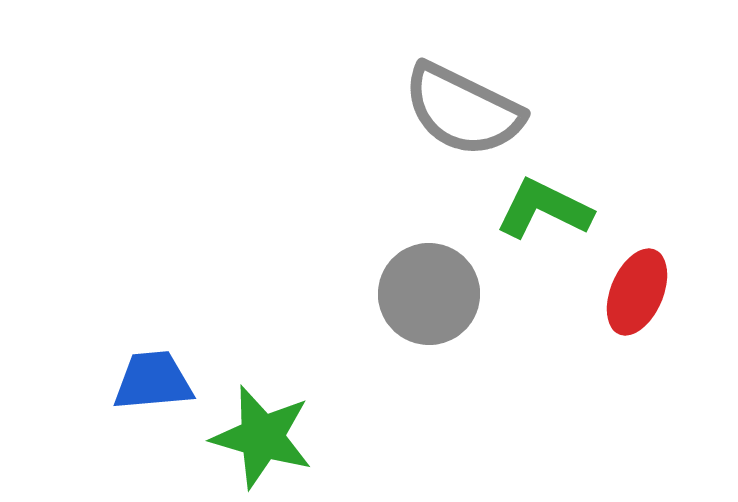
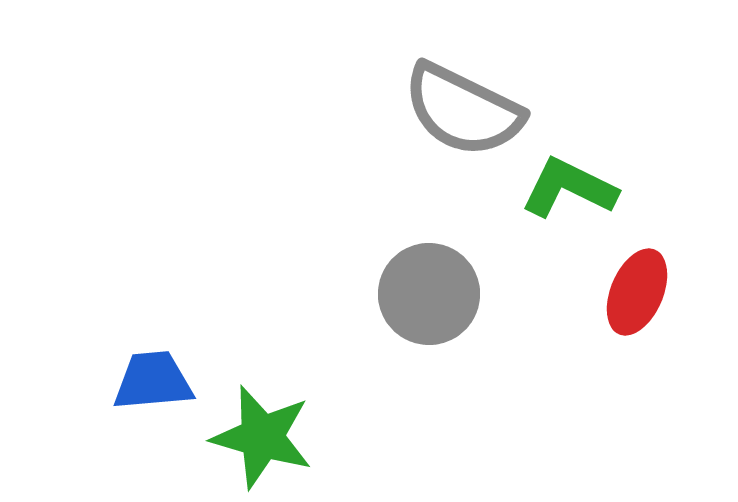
green L-shape: moved 25 px right, 21 px up
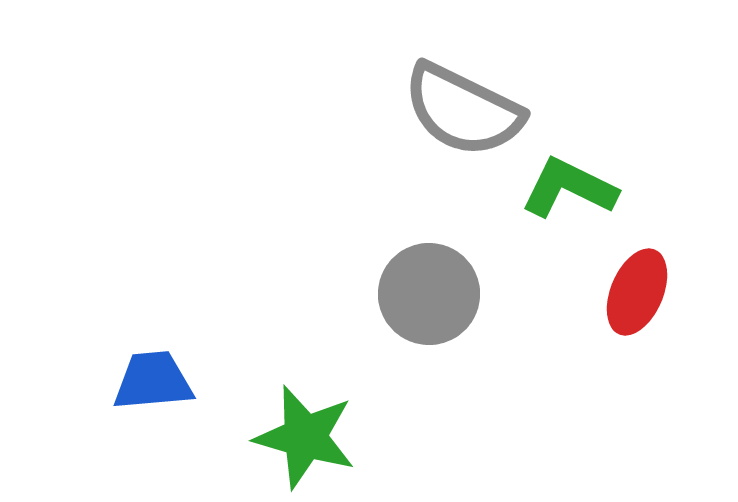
green star: moved 43 px right
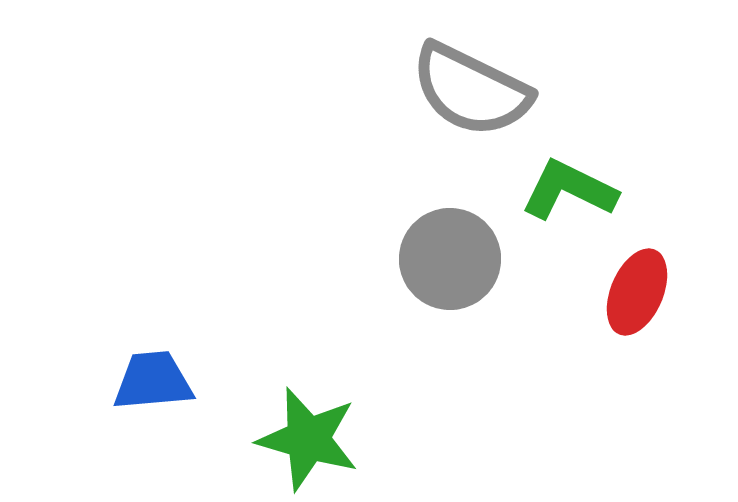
gray semicircle: moved 8 px right, 20 px up
green L-shape: moved 2 px down
gray circle: moved 21 px right, 35 px up
green star: moved 3 px right, 2 px down
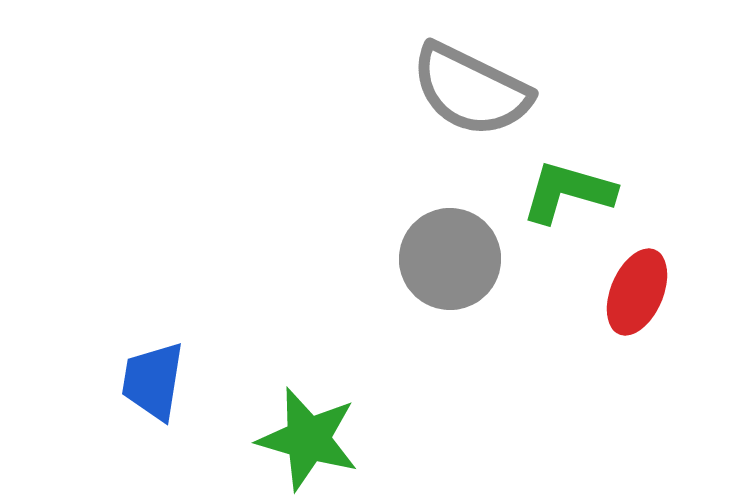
green L-shape: moved 1 px left, 2 px down; rotated 10 degrees counterclockwise
blue trapezoid: rotated 76 degrees counterclockwise
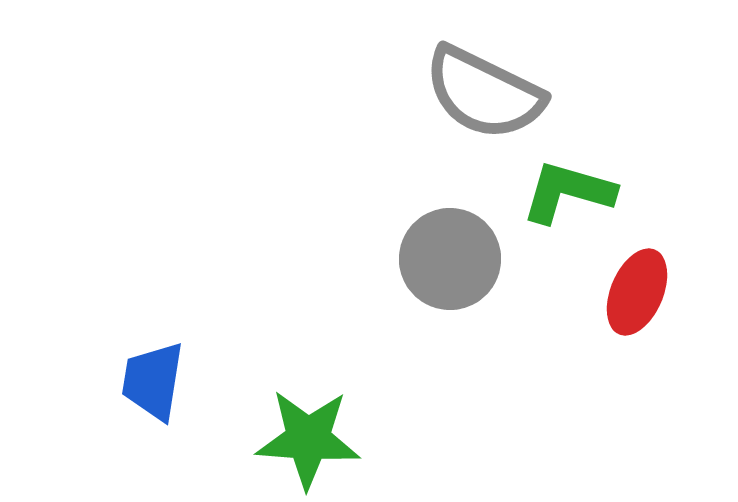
gray semicircle: moved 13 px right, 3 px down
green star: rotated 12 degrees counterclockwise
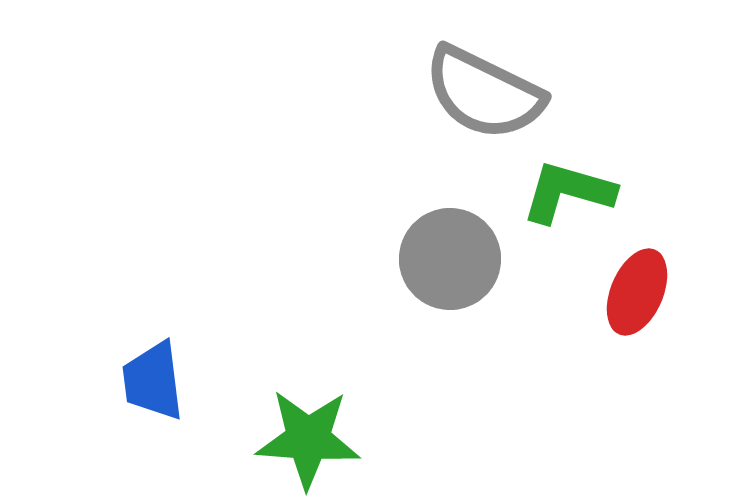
blue trapezoid: rotated 16 degrees counterclockwise
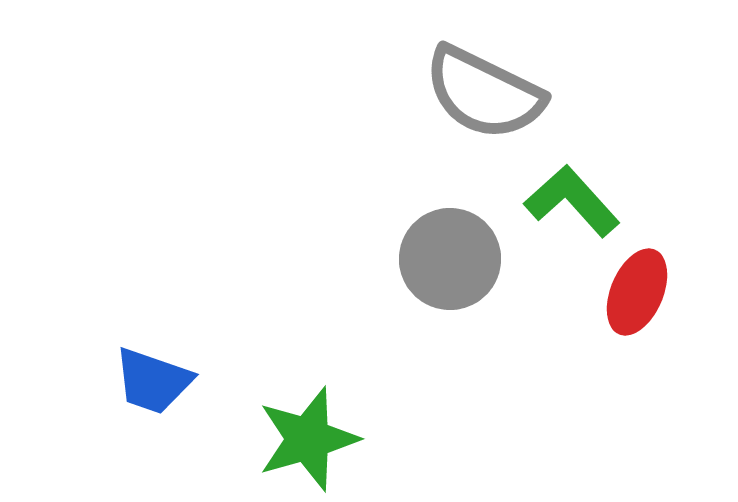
green L-shape: moved 4 px right, 9 px down; rotated 32 degrees clockwise
blue trapezoid: rotated 64 degrees counterclockwise
green star: rotated 20 degrees counterclockwise
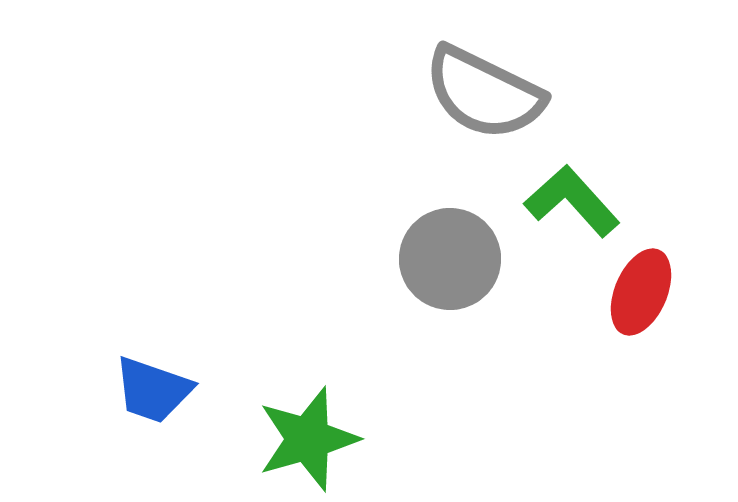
red ellipse: moved 4 px right
blue trapezoid: moved 9 px down
